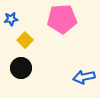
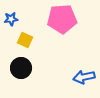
yellow square: rotated 21 degrees counterclockwise
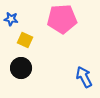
blue star: rotated 16 degrees clockwise
blue arrow: rotated 75 degrees clockwise
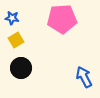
blue star: moved 1 px right, 1 px up
yellow square: moved 9 px left; rotated 35 degrees clockwise
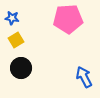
pink pentagon: moved 6 px right
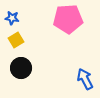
blue arrow: moved 1 px right, 2 px down
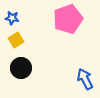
pink pentagon: rotated 16 degrees counterclockwise
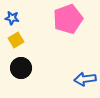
blue arrow: rotated 70 degrees counterclockwise
